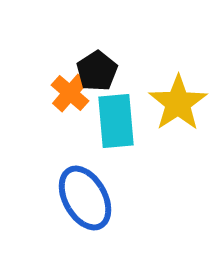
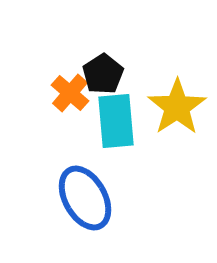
black pentagon: moved 6 px right, 3 px down
yellow star: moved 1 px left, 4 px down
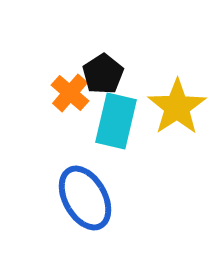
cyan rectangle: rotated 18 degrees clockwise
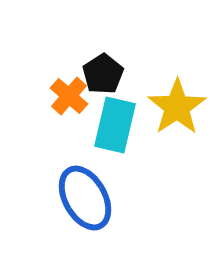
orange cross: moved 1 px left, 3 px down
cyan rectangle: moved 1 px left, 4 px down
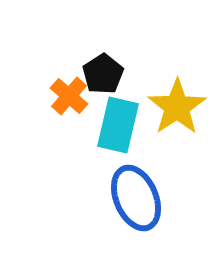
cyan rectangle: moved 3 px right
blue ellipse: moved 51 px right; rotated 6 degrees clockwise
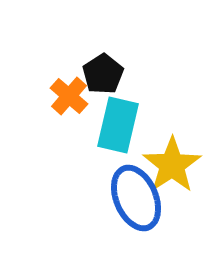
yellow star: moved 5 px left, 58 px down
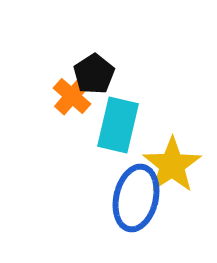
black pentagon: moved 9 px left
orange cross: moved 3 px right
blue ellipse: rotated 36 degrees clockwise
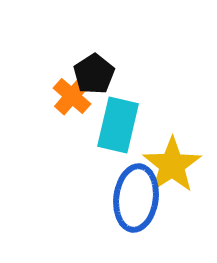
blue ellipse: rotated 6 degrees counterclockwise
